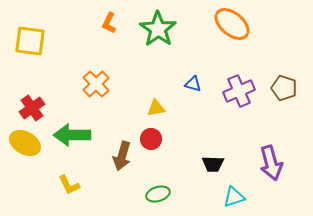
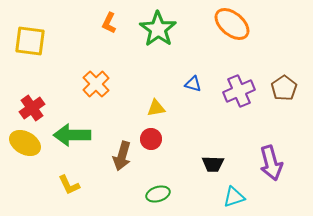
brown pentagon: rotated 20 degrees clockwise
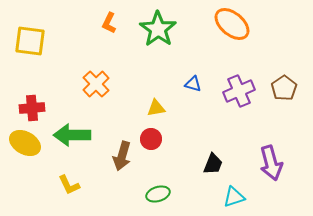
red cross: rotated 30 degrees clockwise
black trapezoid: rotated 70 degrees counterclockwise
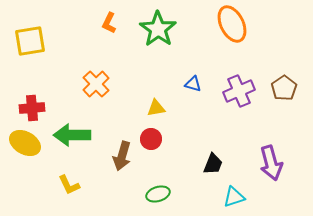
orange ellipse: rotated 24 degrees clockwise
yellow square: rotated 16 degrees counterclockwise
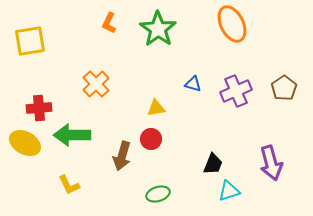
purple cross: moved 3 px left
red cross: moved 7 px right
cyan triangle: moved 5 px left, 6 px up
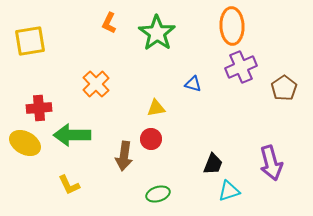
orange ellipse: moved 2 px down; rotated 24 degrees clockwise
green star: moved 1 px left, 4 px down
purple cross: moved 5 px right, 24 px up
brown arrow: moved 2 px right; rotated 8 degrees counterclockwise
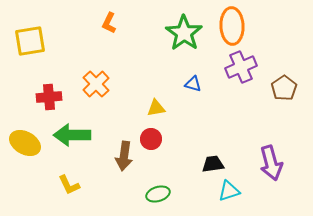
green star: moved 27 px right
red cross: moved 10 px right, 11 px up
black trapezoid: rotated 120 degrees counterclockwise
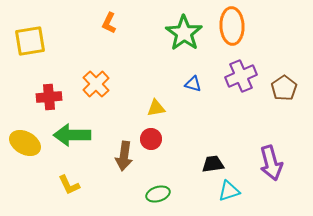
purple cross: moved 9 px down
